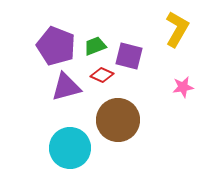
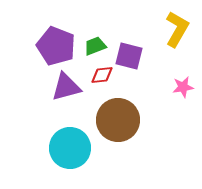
red diamond: rotated 30 degrees counterclockwise
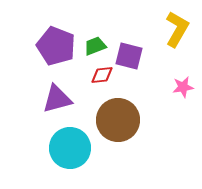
purple triangle: moved 9 px left, 12 px down
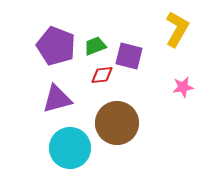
brown circle: moved 1 px left, 3 px down
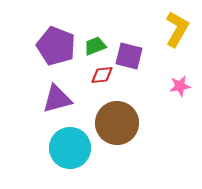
pink star: moved 3 px left, 1 px up
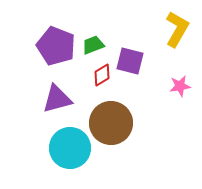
green trapezoid: moved 2 px left, 1 px up
purple square: moved 1 px right, 5 px down
red diamond: rotated 25 degrees counterclockwise
brown circle: moved 6 px left
